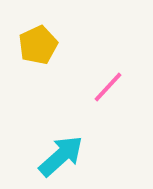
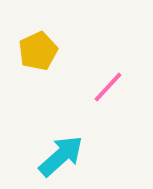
yellow pentagon: moved 6 px down
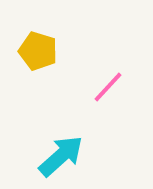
yellow pentagon: rotated 30 degrees counterclockwise
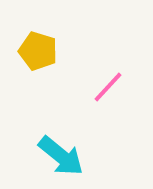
cyan arrow: rotated 81 degrees clockwise
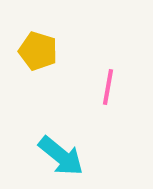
pink line: rotated 33 degrees counterclockwise
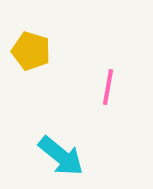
yellow pentagon: moved 7 px left
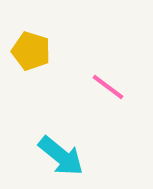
pink line: rotated 63 degrees counterclockwise
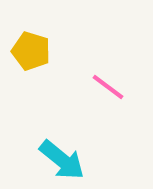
cyan arrow: moved 1 px right, 4 px down
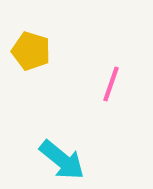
pink line: moved 3 px right, 3 px up; rotated 72 degrees clockwise
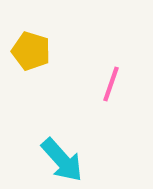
cyan arrow: rotated 9 degrees clockwise
